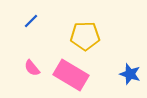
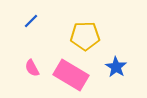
pink semicircle: rotated 12 degrees clockwise
blue star: moved 14 px left, 7 px up; rotated 15 degrees clockwise
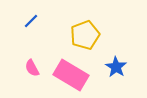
yellow pentagon: moved 1 px up; rotated 20 degrees counterclockwise
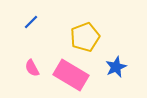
blue line: moved 1 px down
yellow pentagon: moved 2 px down
blue star: rotated 15 degrees clockwise
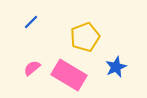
pink semicircle: rotated 78 degrees clockwise
pink rectangle: moved 2 px left
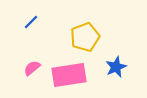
pink rectangle: rotated 40 degrees counterclockwise
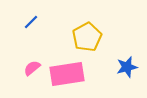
yellow pentagon: moved 2 px right; rotated 8 degrees counterclockwise
blue star: moved 11 px right; rotated 10 degrees clockwise
pink rectangle: moved 2 px left, 1 px up
